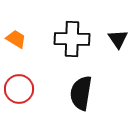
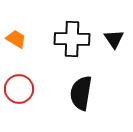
black triangle: moved 4 px left
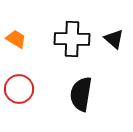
black triangle: rotated 15 degrees counterclockwise
black semicircle: moved 1 px down
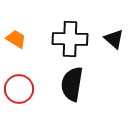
black cross: moved 2 px left
black semicircle: moved 9 px left, 10 px up
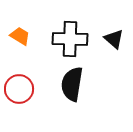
orange trapezoid: moved 4 px right, 3 px up
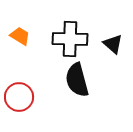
black triangle: moved 1 px left, 5 px down
black semicircle: moved 5 px right, 4 px up; rotated 24 degrees counterclockwise
red circle: moved 8 px down
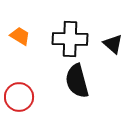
black semicircle: moved 1 px down
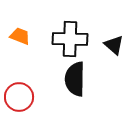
orange trapezoid: rotated 10 degrees counterclockwise
black triangle: moved 1 px right, 1 px down
black semicircle: moved 2 px left, 2 px up; rotated 16 degrees clockwise
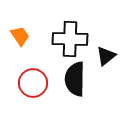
orange trapezoid: rotated 35 degrees clockwise
black triangle: moved 8 px left, 11 px down; rotated 40 degrees clockwise
red circle: moved 14 px right, 14 px up
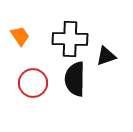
black triangle: rotated 20 degrees clockwise
